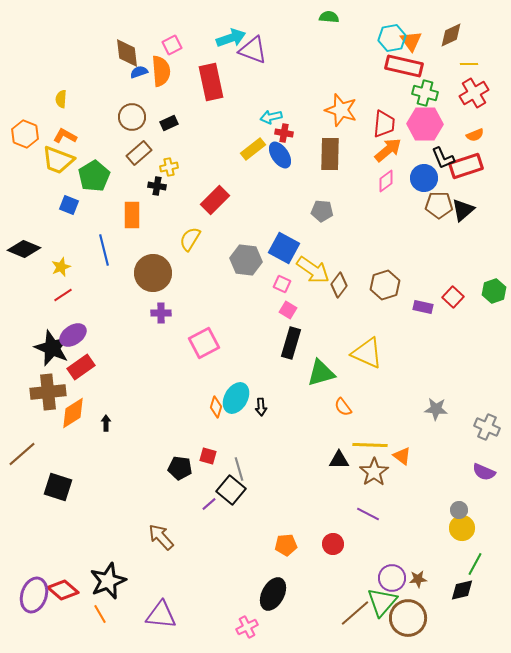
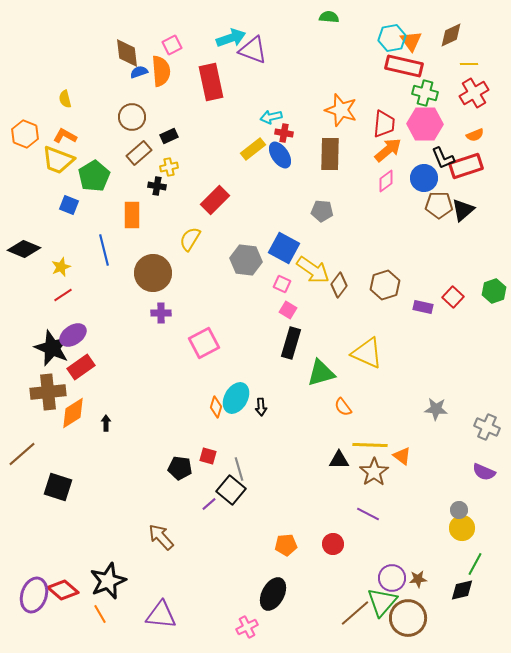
yellow semicircle at (61, 99): moved 4 px right; rotated 18 degrees counterclockwise
black rectangle at (169, 123): moved 13 px down
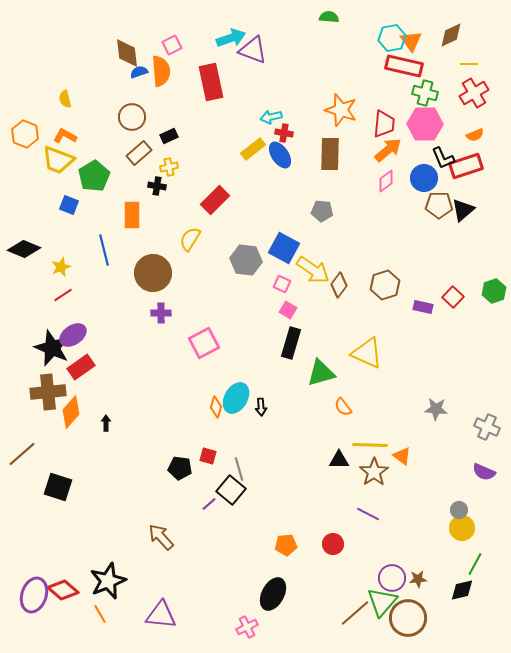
orange diamond at (73, 413): moved 2 px left, 1 px up; rotated 16 degrees counterclockwise
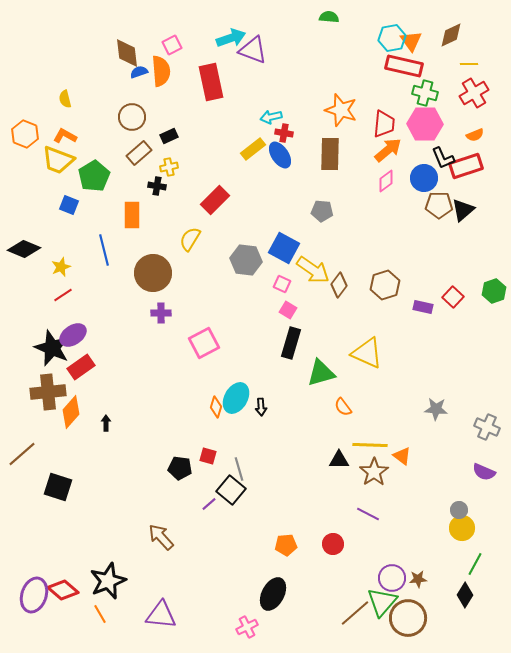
black diamond at (462, 590): moved 3 px right, 5 px down; rotated 45 degrees counterclockwise
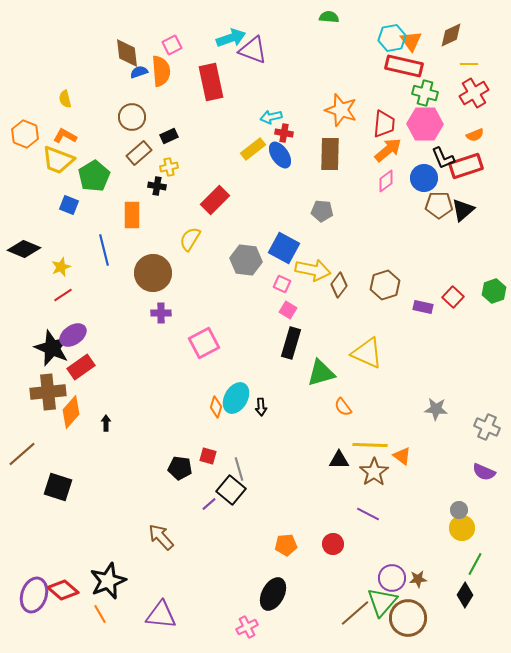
yellow arrow at (313, 270): rotated 24 degrees counterclockwise
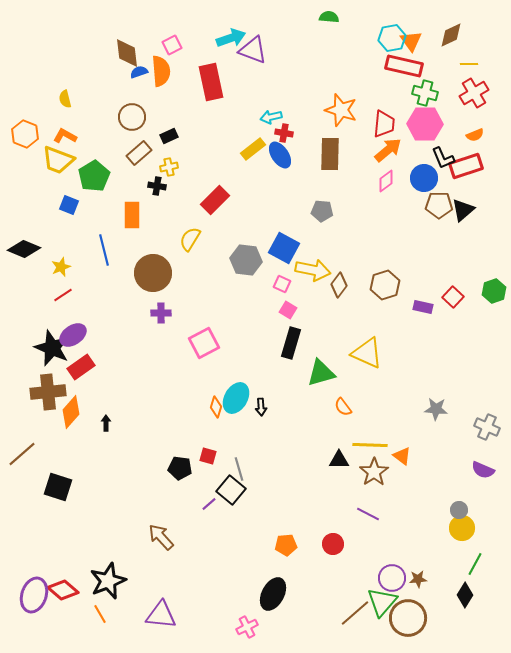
purple semicircle at (484, 472): moved 1 px left, 2 px up
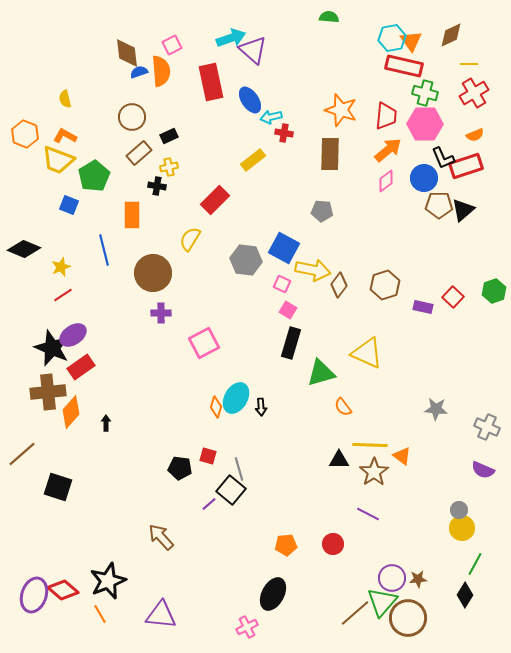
purple triangle at (253, 50): rotated 20 degrees clockwise
red trapezoid at (384, 124): moved 2 px right, 8 px up
yellow rectangle at (253, 149): moved 11 px down
blue ellipse at (280, 155): moved 30 px left, 55 px up
